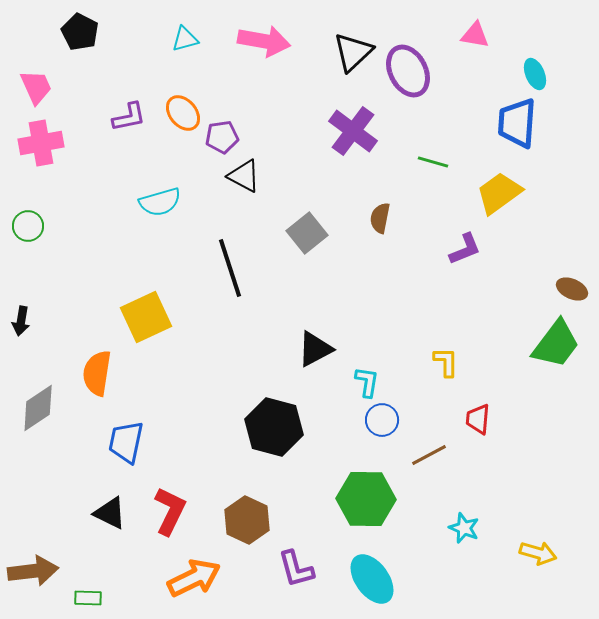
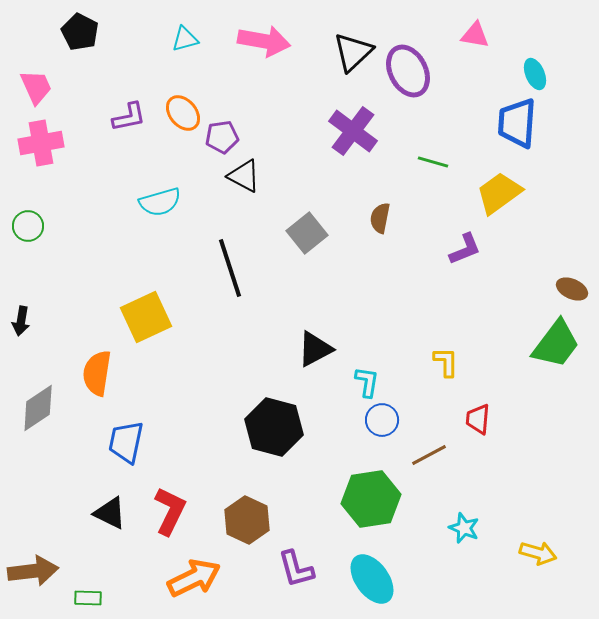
green hexagon at (366, 499): moved 5 px right; rotated 10 degrees counterclockwise
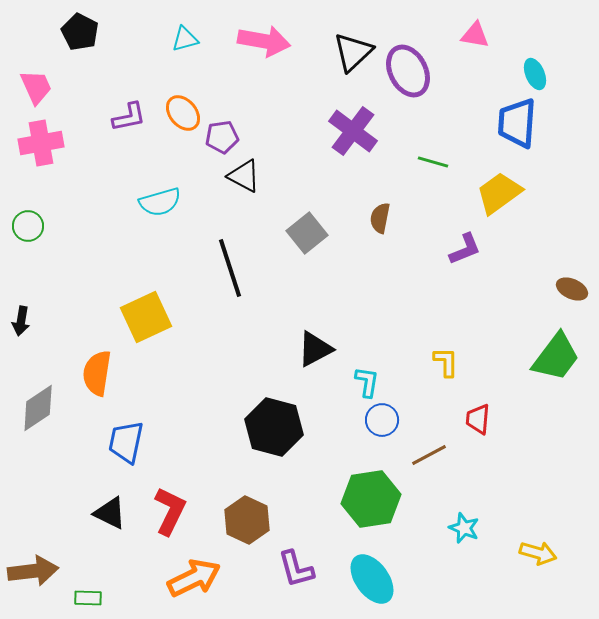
green trapezoid at (556, 344): moved 13 px down
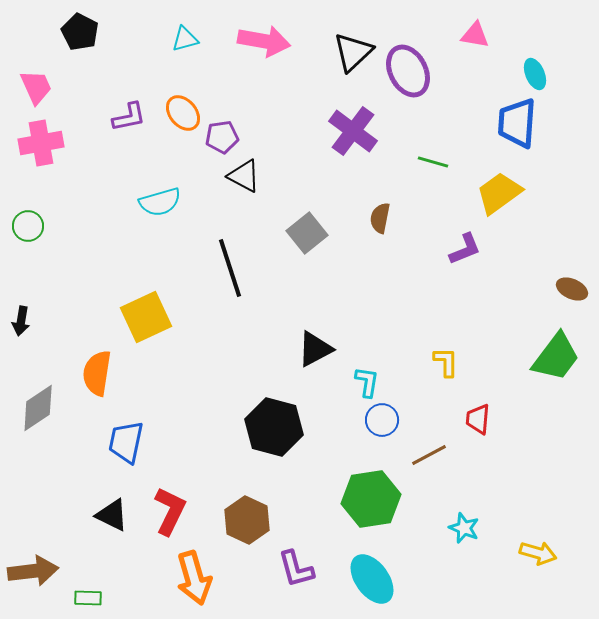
black triangle at (110, 513): moved 2 px right, 2 px down
orange arrow at (194, 578): rotated 100 degrees clockwise
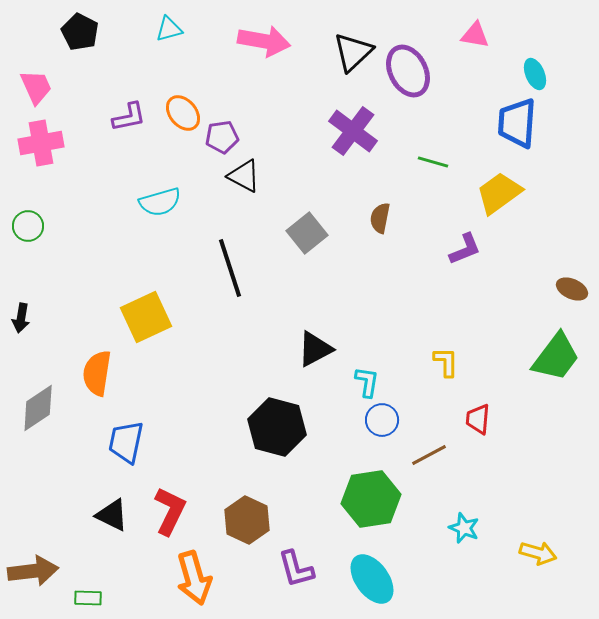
cyan triangle at (185, 39): moved 16 px left, 10 px up
black arrow at (21, 321): moved 3 px up
black hexagon at (274, 427): moved 3 px right
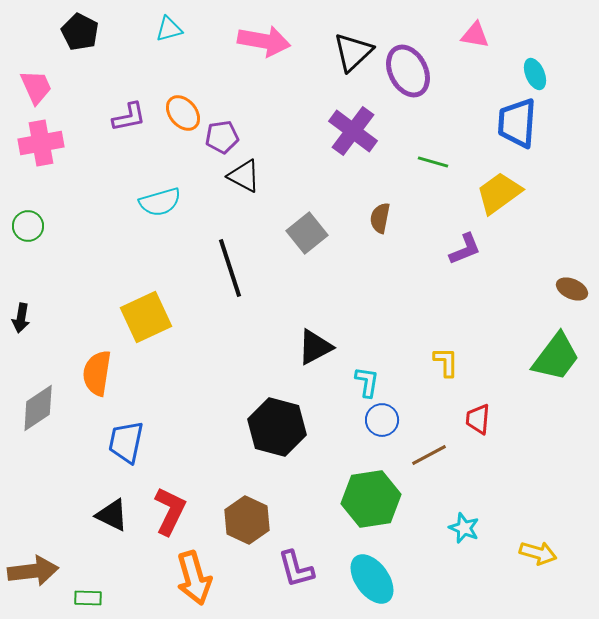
black triangle at (315, 349): moved 2 px up
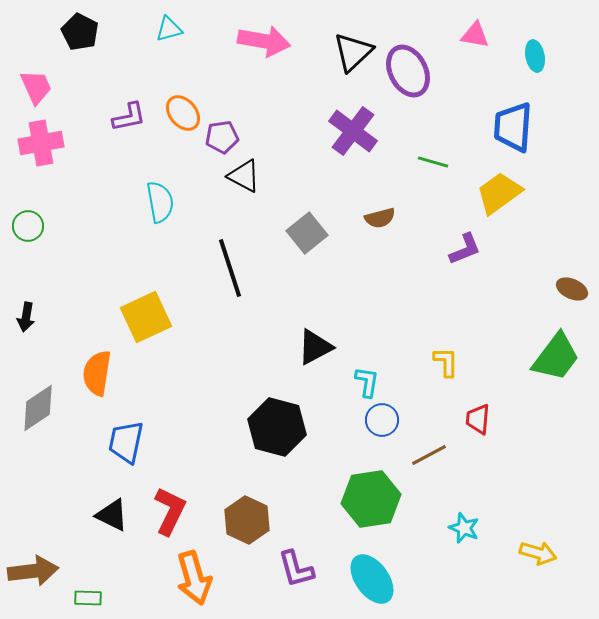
cyan ellipse at (535, 74): moved 18 px up; rotated 12 degrees clockwise
blue trapezoid at (517, 123): moved 4 px left, 4 px down
cyan semicircle at (160, 202): rotated 84 degrees counterclockwise
brown semicircle at (380, 218): rotated 116 degrees counterclockwise
black arrow at (21, 318): moved 5 px right, 1 px up
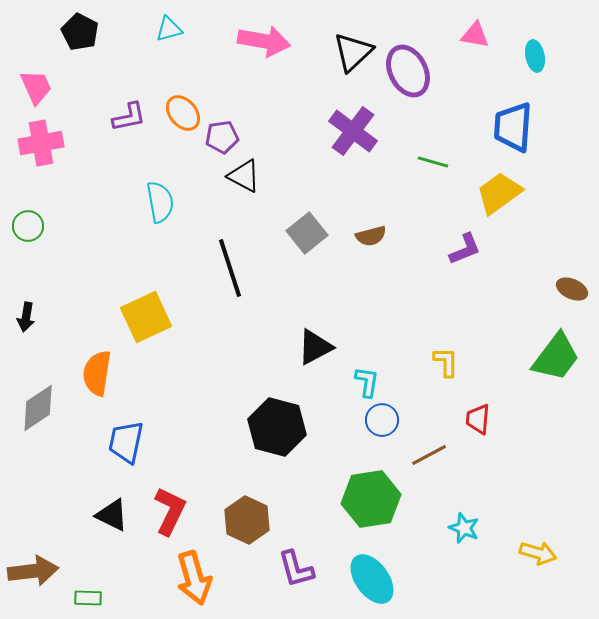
brown semicircle at (380, 218): moved 9 px left, 18 px down
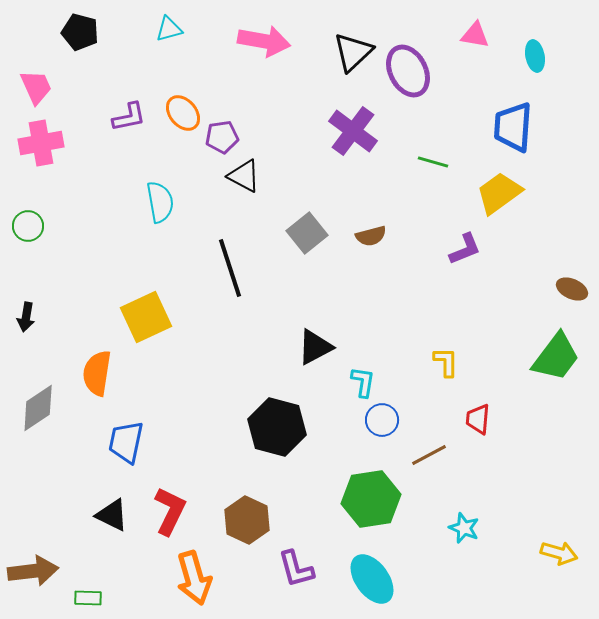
black pentagon at (80, 32): rotated 12 degrees counterclockwise
cyan L-shape at (367, 382): moved 4 px left
yellow arrow at (538, 553): moved 21 px right
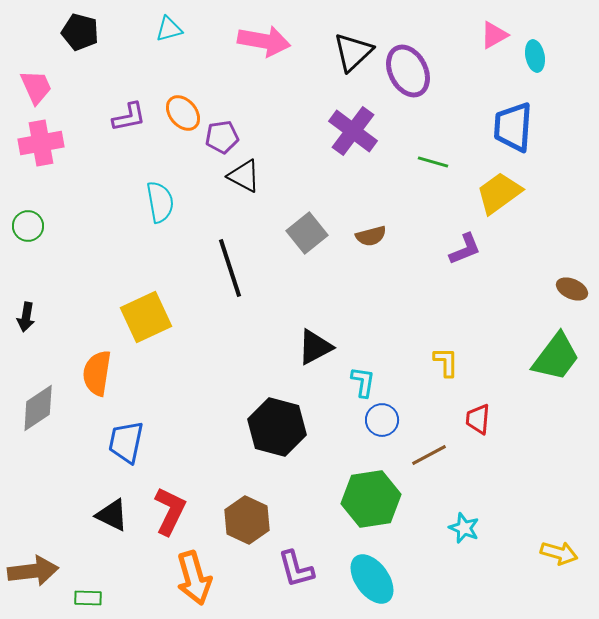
pink triangle at (475, 35): moved 19 px right; rotated 40 degrees counterclockwise
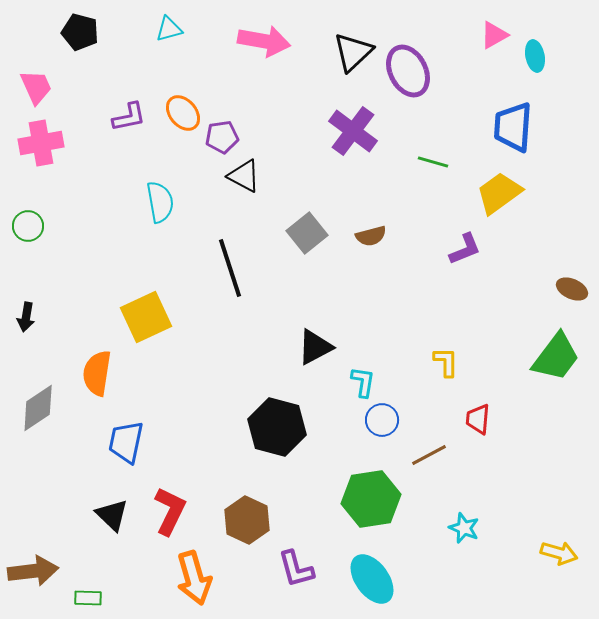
black triangle at (112, 515): rotated 18 degrees clockwise
